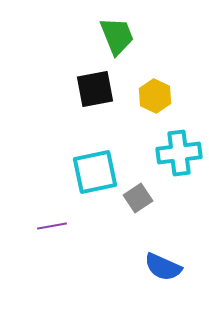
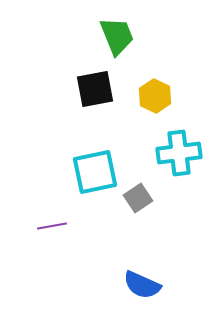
blue semicircle: moved 21 px left, 18 px down
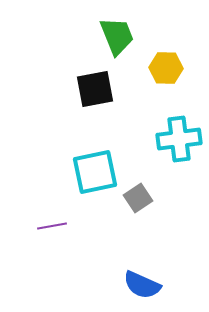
yellow hexagon: moved 11 px right, 28 px up; rotated 24 degrees counterclockwise
cyan cross: moved 14 px up
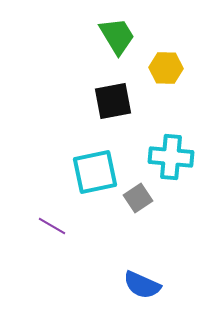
green trapezoid: rotated 9 degrees counterclockwise
black square: moved 18 px right, 12 px down
cyan cross: moved 8 px left, 18 px down; rotated 12 degrees clockwise
purple line: rotated 40 degrees clockwise
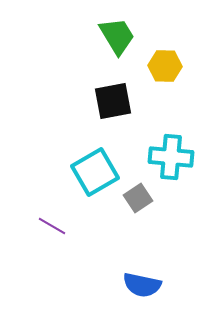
yellow hexagon: moved 1 px left, 2 px up
cyan square: rotated 18 degrees counterclockwise
blue semicircle: rotated 12 degrees counterclockwise
